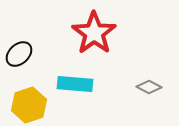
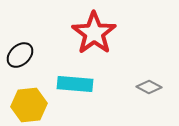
black ellipse: moved 1 px right, 1 px down
yellow hexagon: rotated 12 degrees clockwise
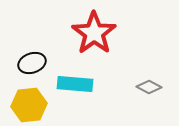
black ellipse: moved 12 px right, 8 px down; rotated 24 degrees clockwise
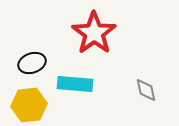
gray diamond: moved 3 px left, 3 px down; rotated 50 degrees clockwise
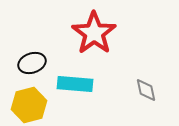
yellow hexagon: rotated 8 degrees counterclockwise
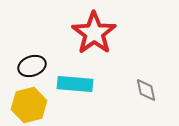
black ellipse: moved 3 px down
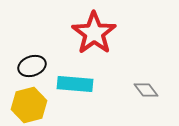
gray diamond: rotated 25 degrees counterclockwise
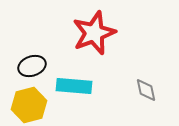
red star: rotated 15 degrees clockwise
cyan rectangle: moved 1 px left, 2 px down
gray diamond: rotated 25 degrees clockwise
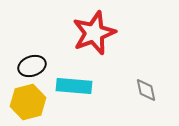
yellow hexagon: moved 1 px left, 3 px up
